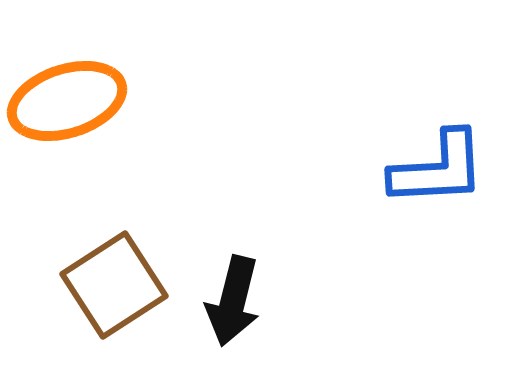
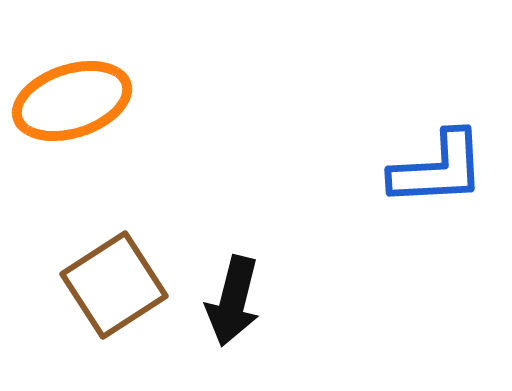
orange ellipse: moved 5 px right
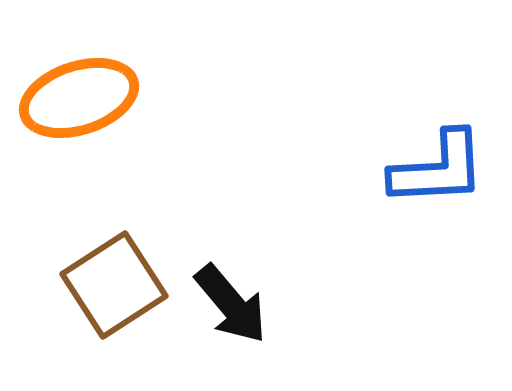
orange ellipse: moved 7 px right, 3 px up
black arrow: moved 2 px left, 3 px down; rotated 54 degrees counterclockwise
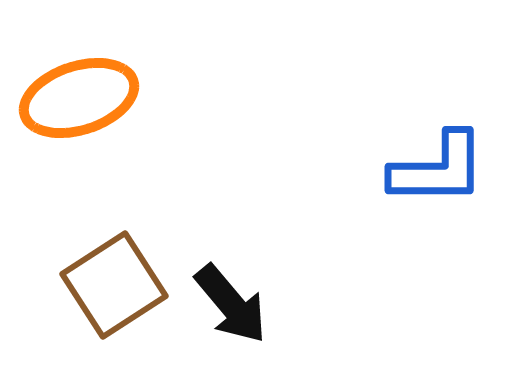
blue L-shape: rotated 3 degrees clockwise
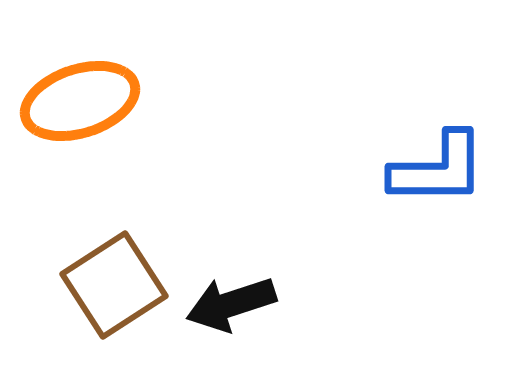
orange ellipse: moved 1 px right, 3 px down
black arrow: rotated 112 degrees clockwise
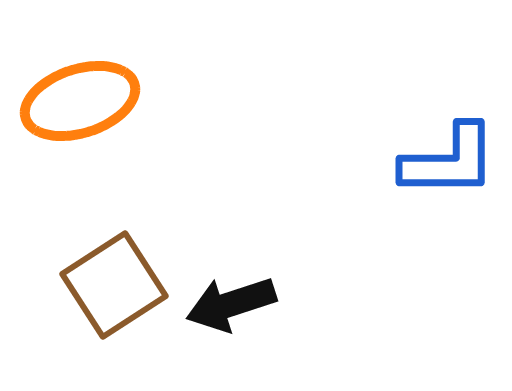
blue L-shape: moved 11 px right, 8 px up
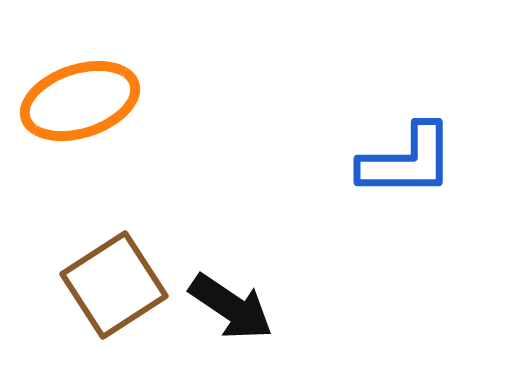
blue L-shape: moved 42 px left
black arrow: moved 3 px down; rotated 128 degrees counterclockwise
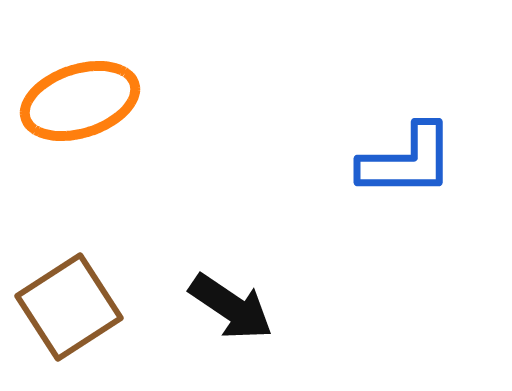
brown square: moved 45 px left, 22 px down
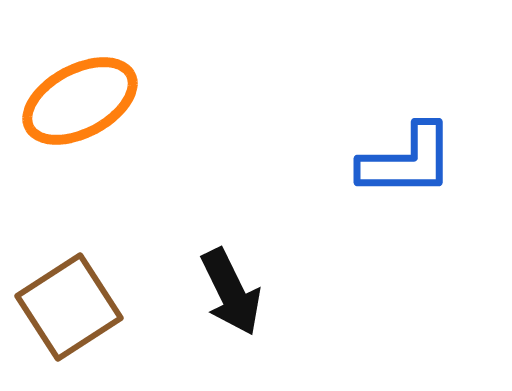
orange ellipse: rotated 10 degrees counterclockwise
black arrow: moved 15 px up; rotated 30 degrees clockwise
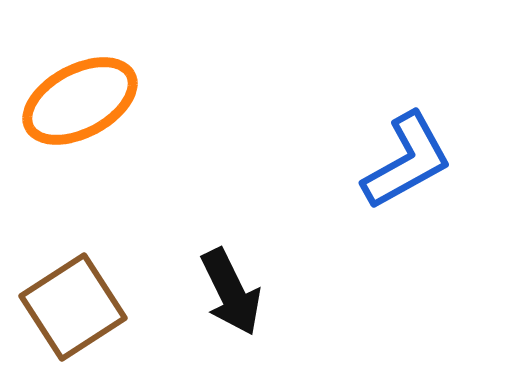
blue L-shape: rotated 29 degrees counterclockwise
brown square: moved 4 px right
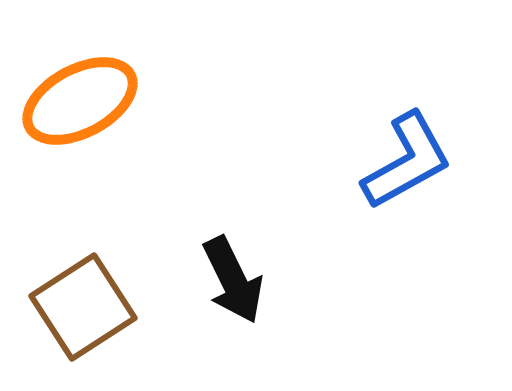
black arrow: moved 2 px right, 12 px up
brown square: moved 10 px right
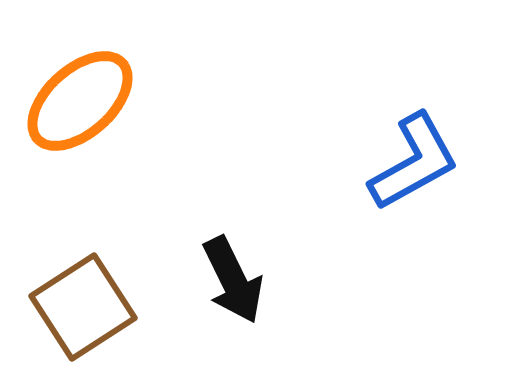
orange ellipse: rotated 14 degrees counterclockwise
blue L-shape: moved 7 px right, 1 px down
